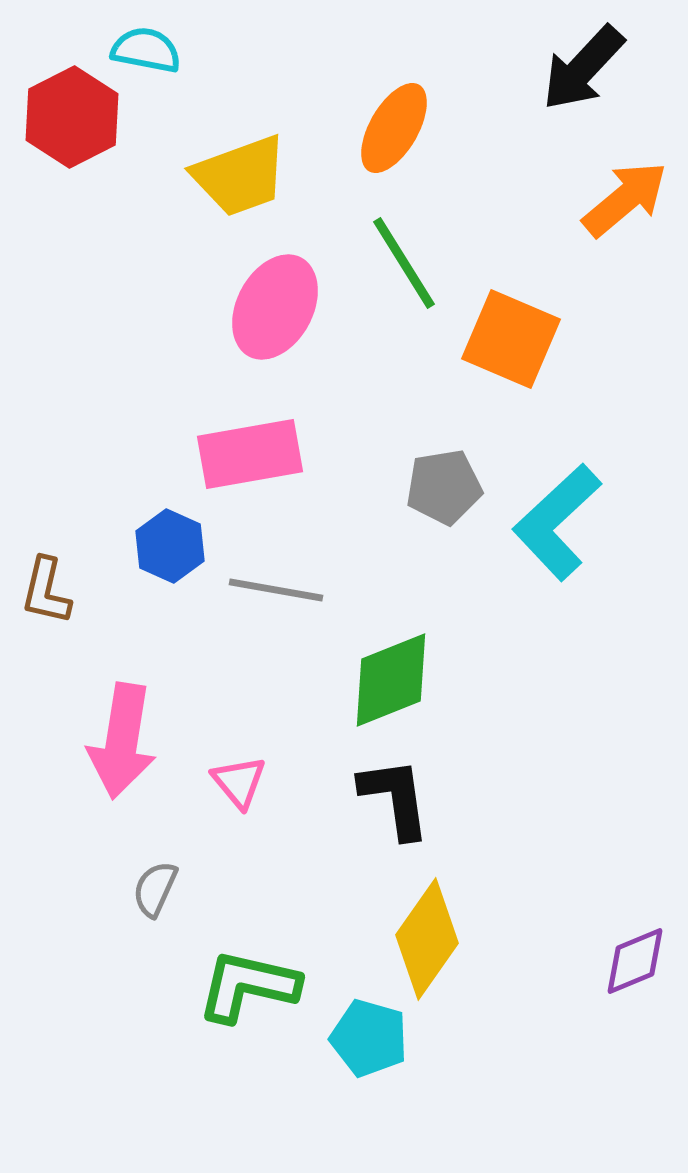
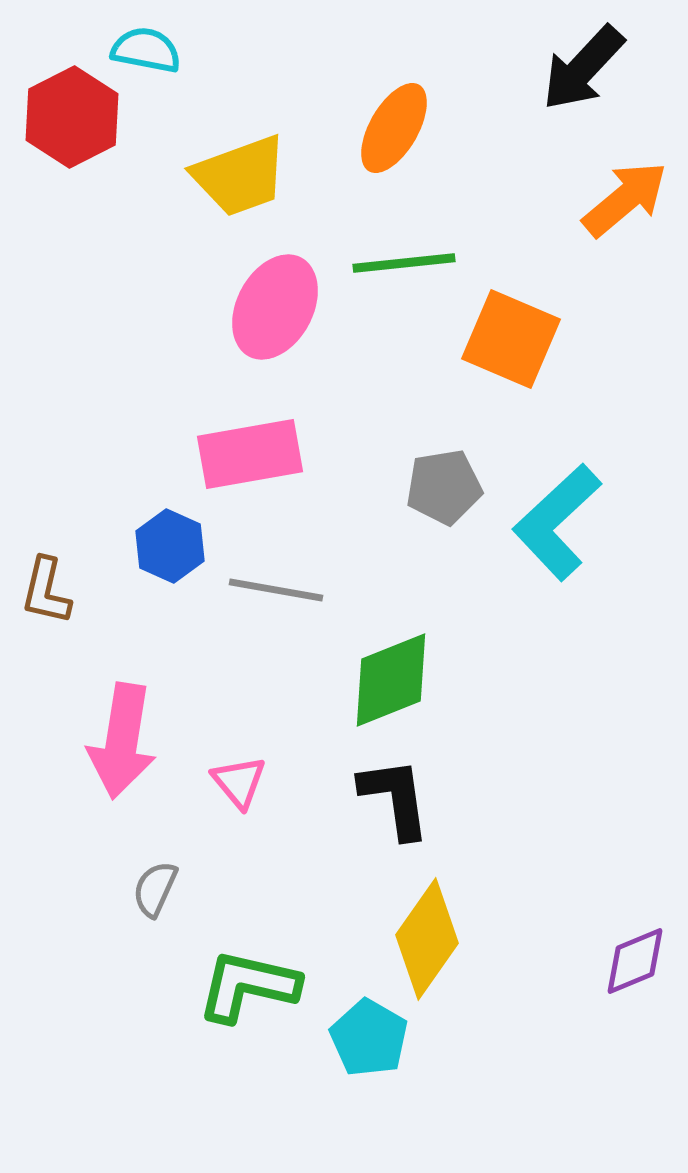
green line: rotated 64 degrees counterclockwise
cyan pentagon: rotated 14 degrees clockwise
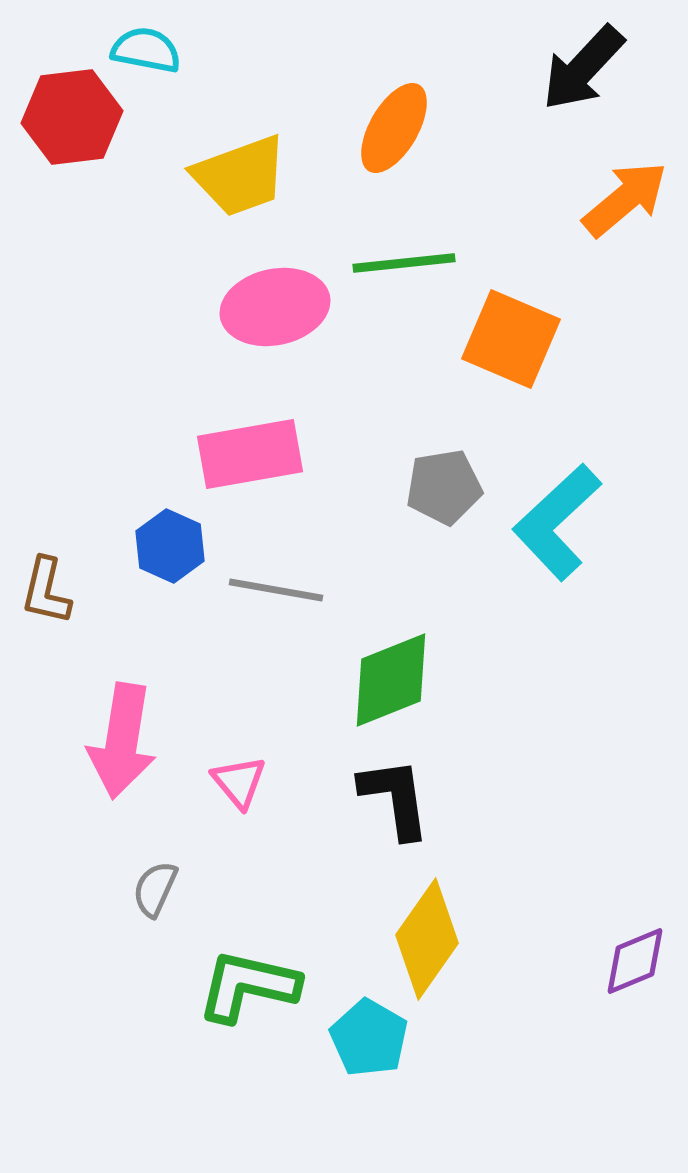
red hexagon: rotated 20 degrees clockwise
pink ellipse: rotated 50 degrees clockwise
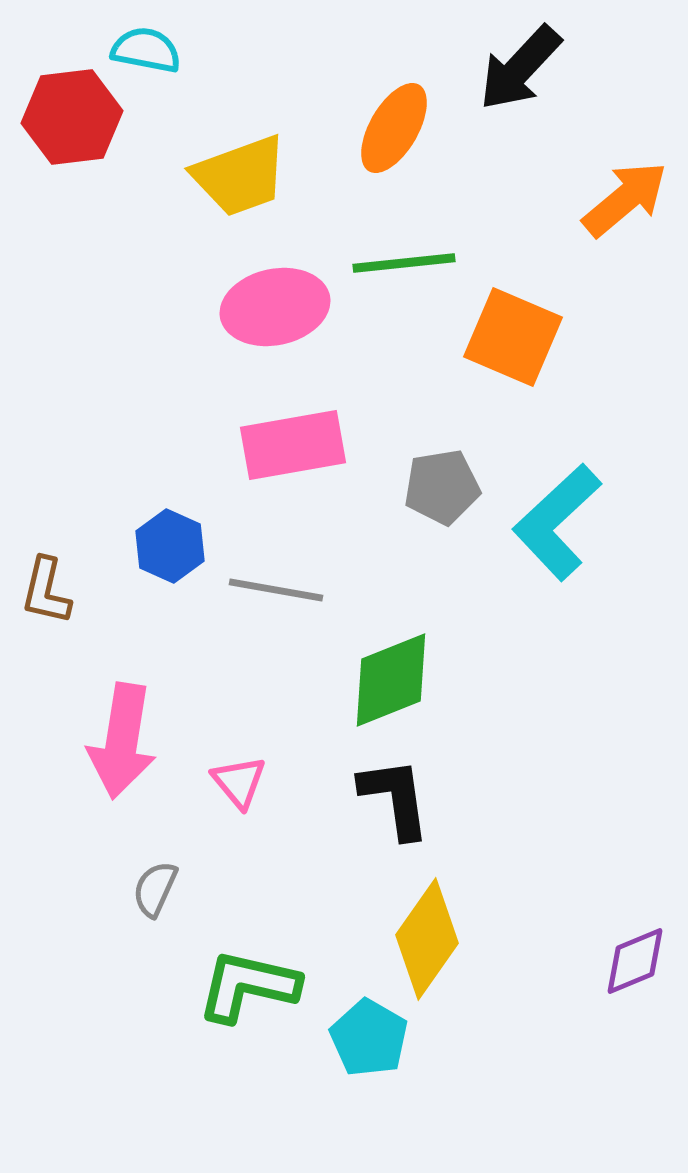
black arrow: moved 63 px left
orange square: moved 2 px right, 2 px up
pink rectangle: moved 43 px right, 9 px up
gray pentagon: moved 2 px left
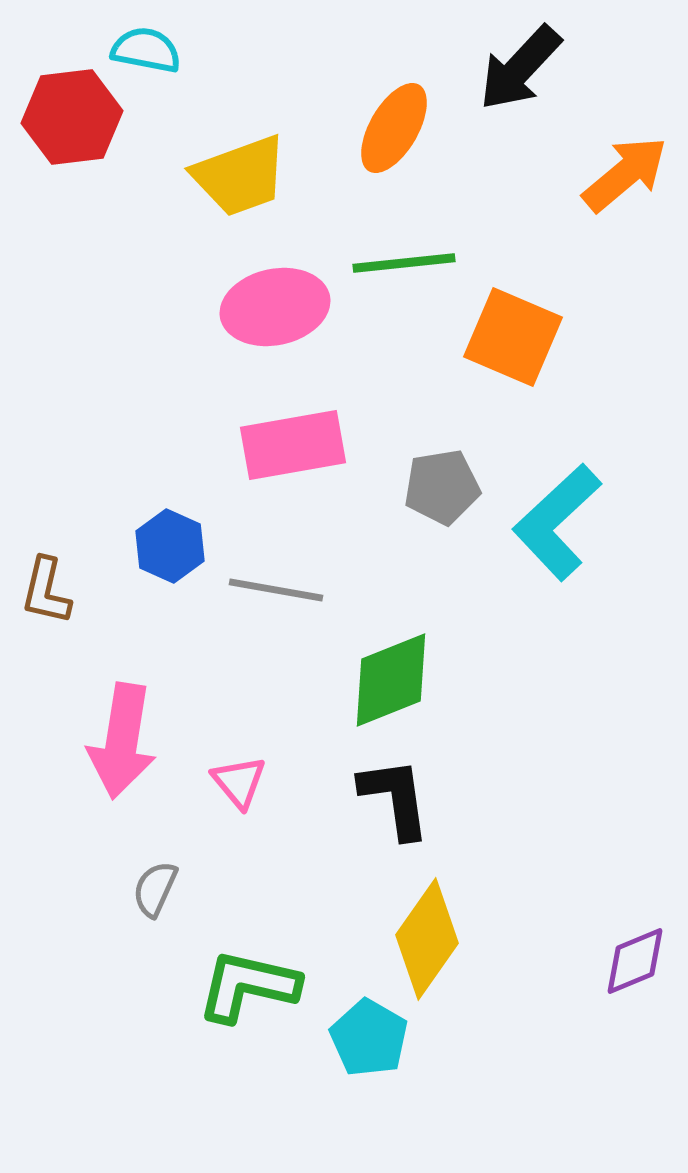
orange arrow: moved 25 px up
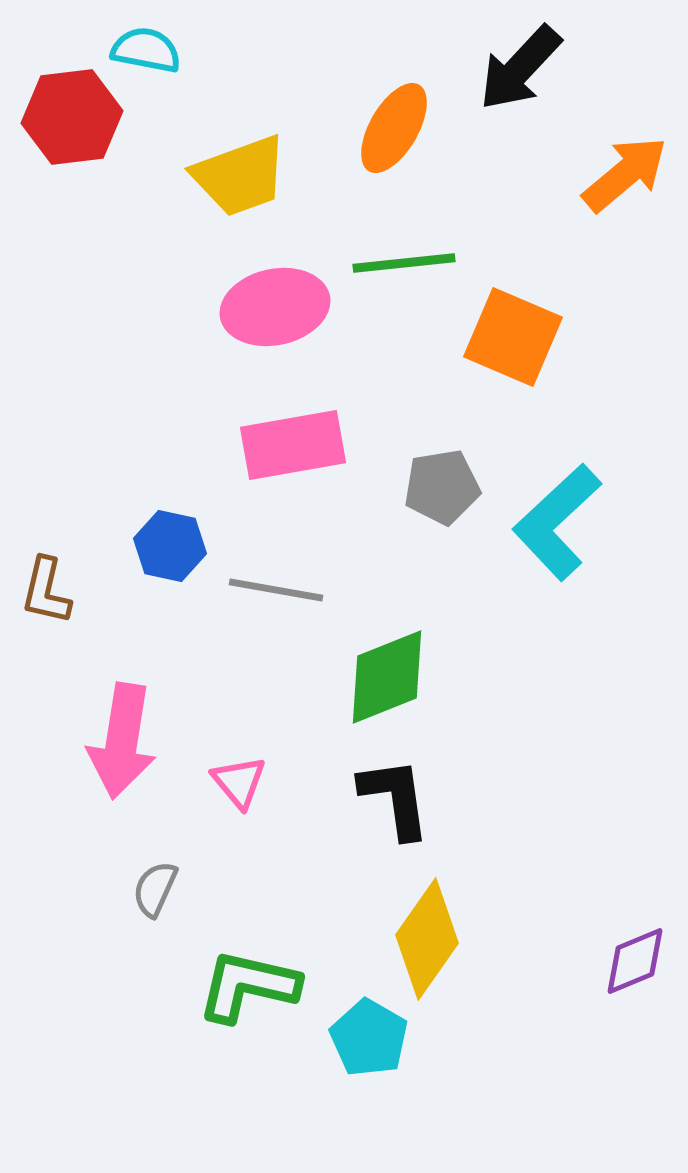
blue hexagon: rotated 12 degrees counterclockwise
green diamond: moved 4 px left, 3 px up
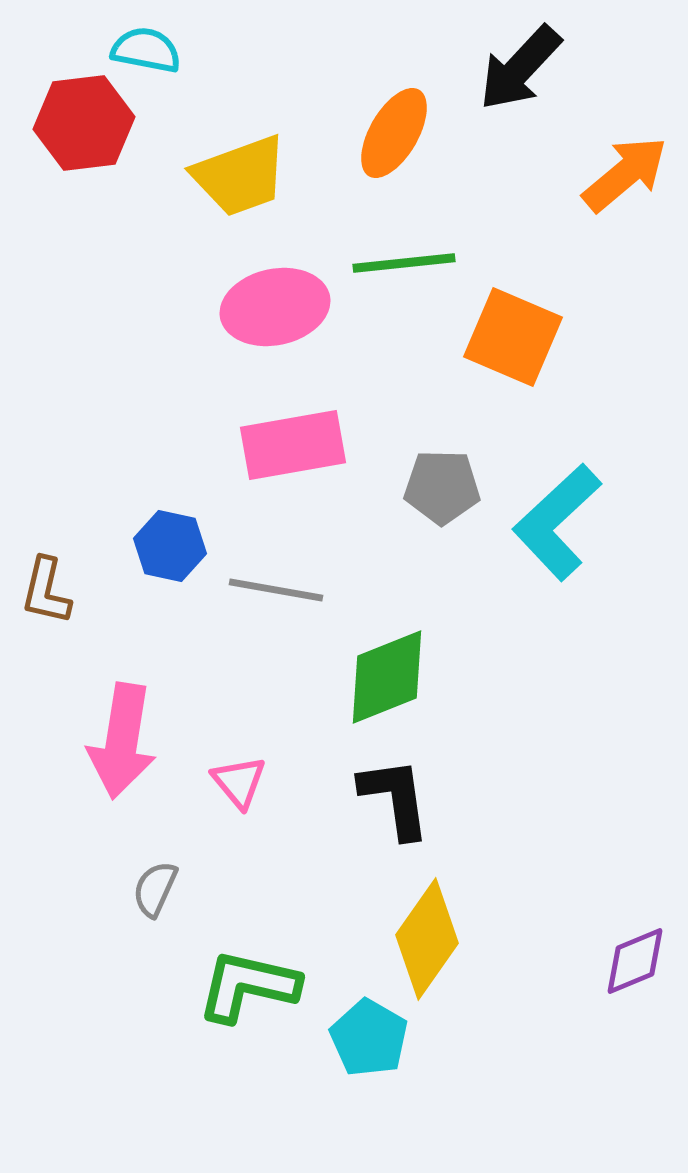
red hexagon: moved 12 px right, 6 px down
orange ellipse: moved 5 px down
gray pentagon: rotated 10 degrees clockwise
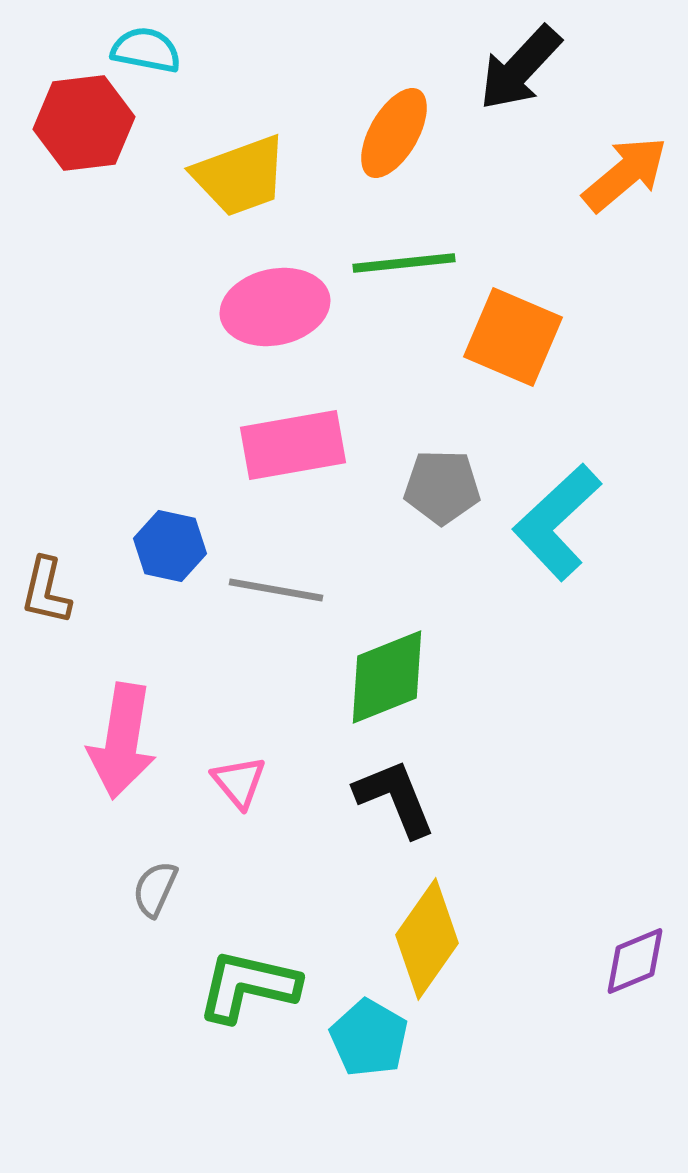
black L-shape: rotated 14 degrees counterclockwise
